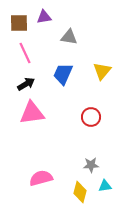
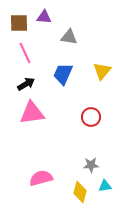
purple triangle: rotated 14 degrees clockwise
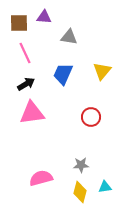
gray star: moved 10 px left
cyan triangle: moved 1 px down
